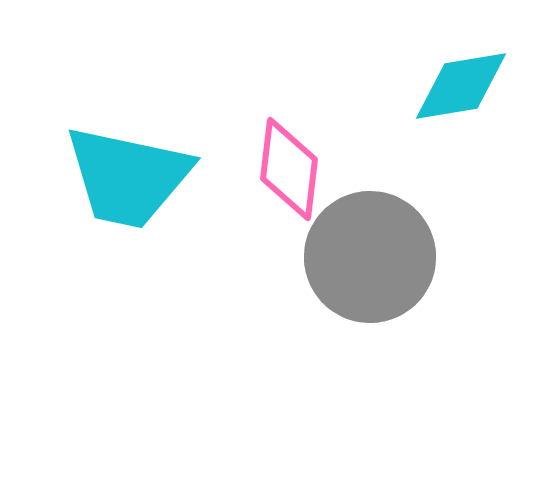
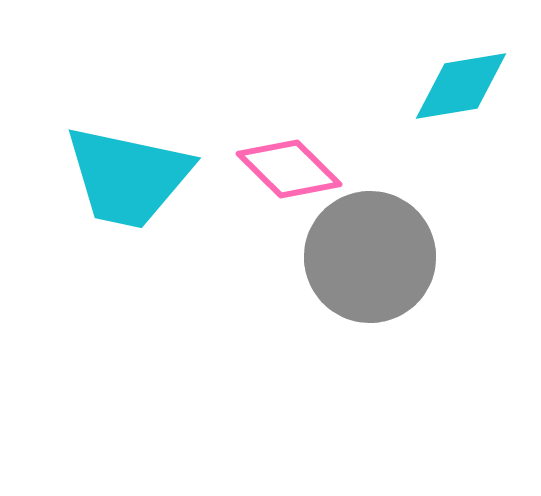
pink diamond: rotated 52 degrees counterclockwise
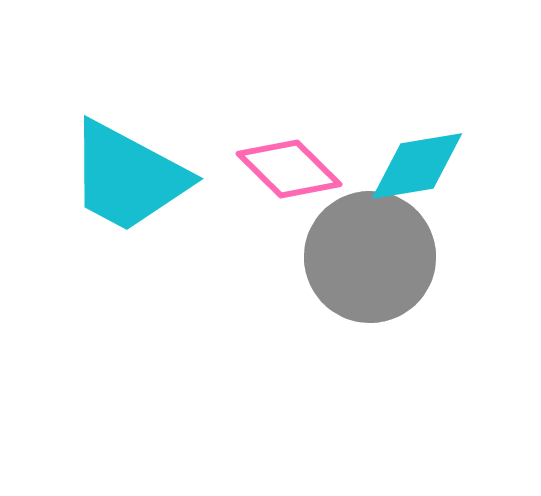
cyan diamond: moved 44 px left, 80 px down
cyan trapezoid: rotated 16 degrees clockwise
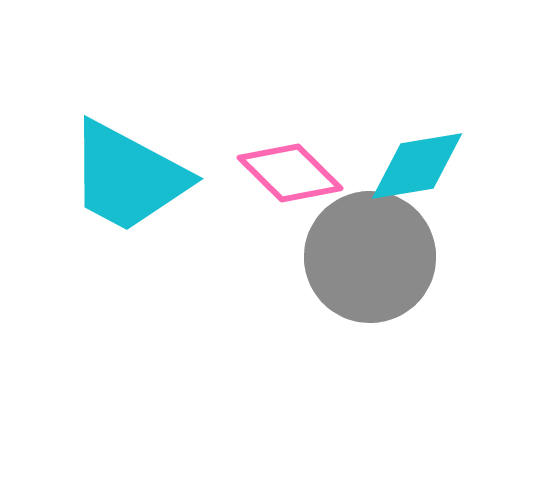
pink diamond: moved 1 px right, 4 px down
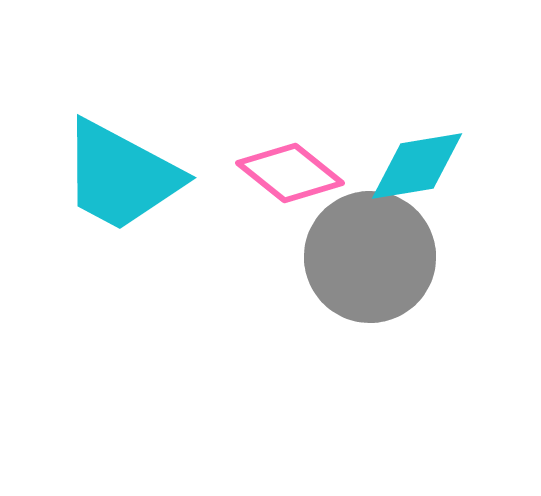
pink diamond: rotated 6 degrees counterclockwise
cyan trapezoid: moved 7 px left, 1 px up
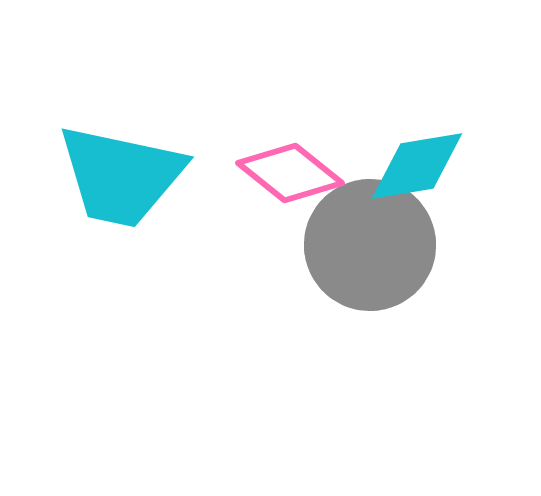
cyan trapezoid: rotated 16 degrees counterclockwise
gray circle: moved 12 px up
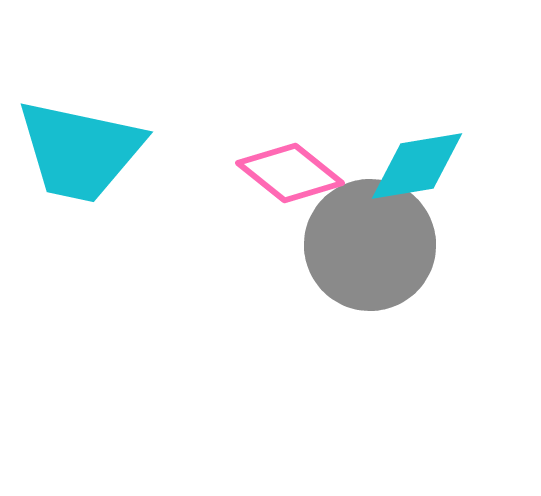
cyan trapezoid: moved 41 px left, 25 px up
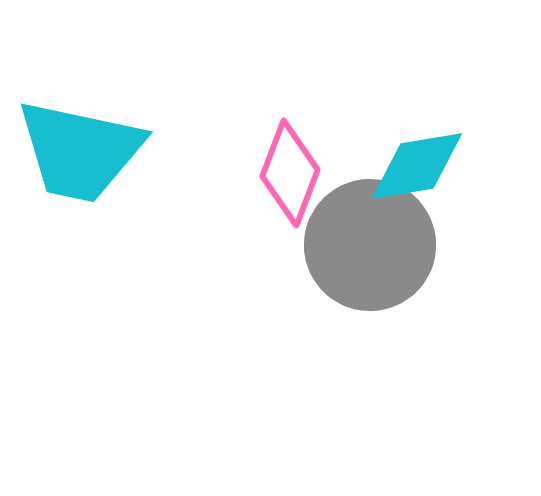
pink diamond: rotated 72 degrees clockwise
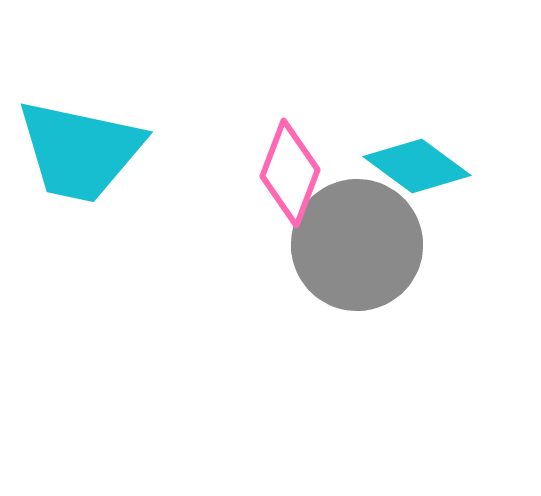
cyan diamond: rotated 46 degrees clockwise
gray circle: moved 13 px left
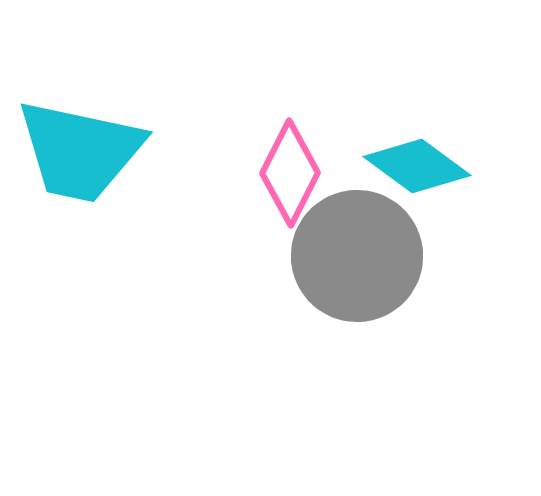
pink diamond: rotated 6 degrees clockwise
gray circle: moved 11 px down
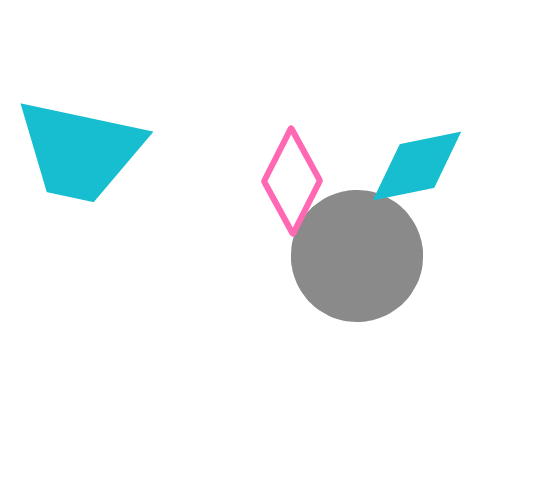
cyan diamond: rotated 48 degrees counterclockwise
pink diamond: moved 2 px right, 8 px down
